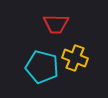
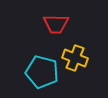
cyan pentagon: moved 5 px down
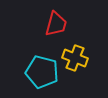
red trapezoid: rotated 76 degrees counterclockwise
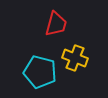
cyan pentagon: moved 2 px left
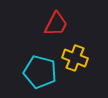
red trapezoid: rotated 12 degrees clockwise
